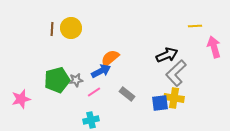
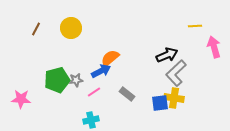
brown line: moved 16 px left; rotated 24 degrees clockwise
pink star: rotated 18 degrees clockwise
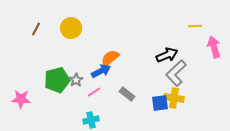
gray star: rotated 24 degrees counterclockwise
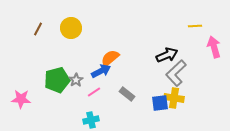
brown line: moved 2 px right
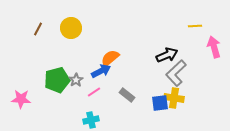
gray rectangle: moved 1 px down
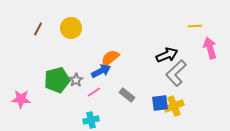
pink arrow: moved 4 px left, 1 px down
yellow cross: moved 8 px down; rotated 30 degrees counterclockwise
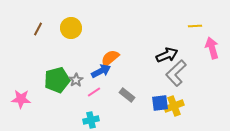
pink arrow: moved 2 px right
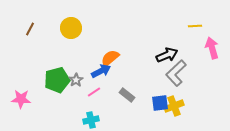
brown line: moved 8 px left
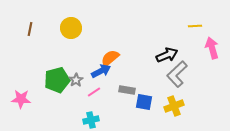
brown line: rotated 16 degrees counterclockwise
gray L-shape: moved 1 px right, 1 px down
gray rectangle: moved 5 px up; rotated 28 degrees counterclockwise
blue square: moved 16 px left, 1 px up; rotated 18 degrees clockwise
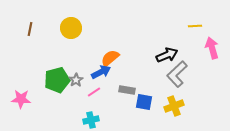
blue arrow: moved 1 px down
